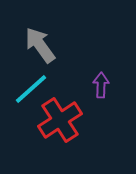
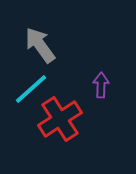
red cross: moved 1 px up
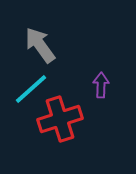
red cross: rotated 15 degrees clockwise
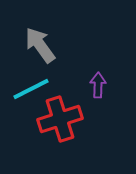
purple arrow: moved 3 px left
cyan line: rotated 15 degrees clockwise
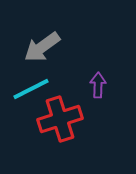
gray arrow: moved 2 px right, 2 px down; rotated 90 degrees counterclockwise
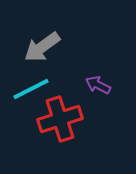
purple arrow: rotated 65 degrees counterclockwise
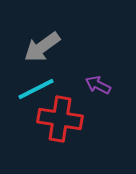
cyan line: moved 5 px right
red cross: rotated 27 degrees clockwise
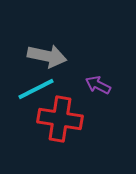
gray arrow: moved 5 px right, 9 px down; rotated 132 degrees counterclockwise
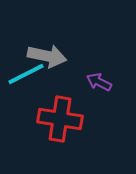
purple arrow: moved 1 px right, 3 px up
cyan line: moved 10 px left, 15 px up
